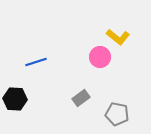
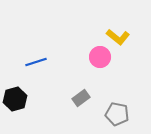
black hexagon: rotated 20 degrees counterclockwise
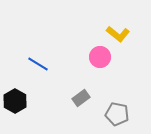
yellow L-shape: moved 3 px up
blue line: moved 2 px right, 2 px down; rotated 50 degrees clockwise
black hexagon: moved 2 px down; rotated 15 degrees counterclockwise
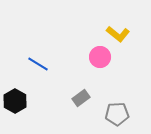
gray pentagon: rotated 15 degrees counterclockwise
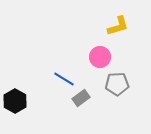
yellow L-shape: moved 8 px up; rotated 55 degrees counterclockwise
blue line: moved 26 px right, 15 px down
gray pentagon: moved 30 px up
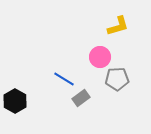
gray pentagon: moved 5 px up
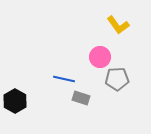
yellow L-shape: moved 1 px up; rotated 70 degrees clockwise
blue line: rotated 20 degrees counterclockwise
gray rectangle: rotated 54 degrees clockwise
